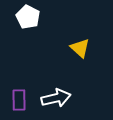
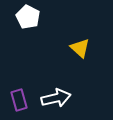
purple rectangle: rotated 15 degrees counterclockwise
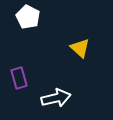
purple rectangle: moved 22 px up
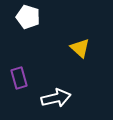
white pentagon: rotated 10 degrees counterclockwise
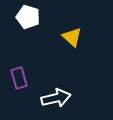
yellow triangle: moved 8 px left, 11 px up
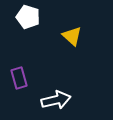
yellow triangle: moved 1 px up
white arrow: moved 2 px down
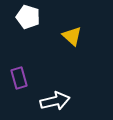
white arrow: moved 1 px left, 1 px down
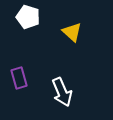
yellow triangle: moved 4 px up
white arrow: moved 7 px right, 9 px up; rotated 80 degrees clockwise
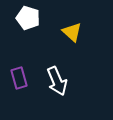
white pentagon: moved 1 px down
white arrow: moved 5 px left, 11 px up
